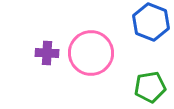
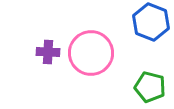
purple cross: moved 1 px right, 1 px up
green pentagon: rotated 24 degrees clockwise
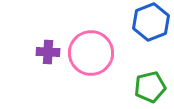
blue hexagon: rotated 18 degrees clockwise
green pentagon: rotated 28 degrees counterclockwise
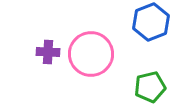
pink circle: moved 1 px down
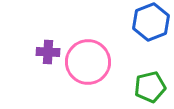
pink circle: moved 3 px left, 8 px down
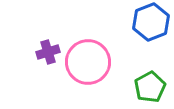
purple cross: rotated 20 degrees counterclockwise
green pentagon: rotated 16 degrees counterclockwise
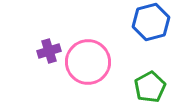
blue hexagon: rotated 6 degrees clockwise
purple cross: moved 1 px right, 1 px up
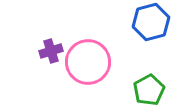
purple cross: moved 2 px right
green pentagon: moved 1 px left, 3 px down
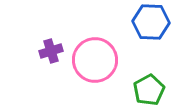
blue hexagon: rotated 18 degrees clockwise
pink circle: moved 7 px right, 2 px up
